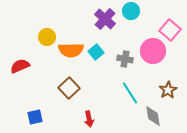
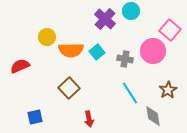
cyan square: moved 1 px right
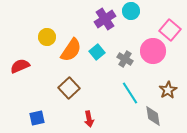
purple cross: rotated 15 degrees clockwise
orange semicircle: rotated 55 degrees counterclockwise
gray cross: rotated 21 degrees clockwise
blue square: moved 2 px right, 1 px down
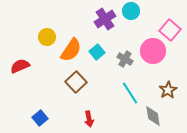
brown square: moved 7 px right, 6 px up
blue square: moved 3 px right; rotated 28 degrees counterclockwise
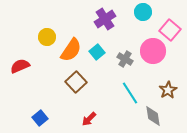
cyan circle: moved 12 px right, 1 px down
red arrow: rotated 56 degrees clockwise
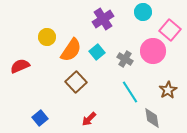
purple cross: moved 2 px left
cyan line: moved 1 px up
gray diamond: moved 1 px left, 2 px down
